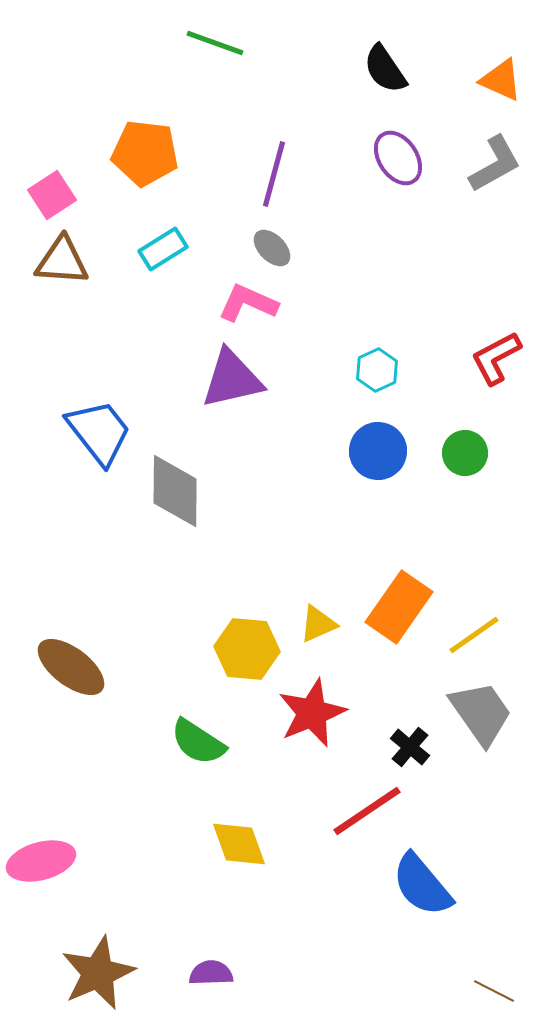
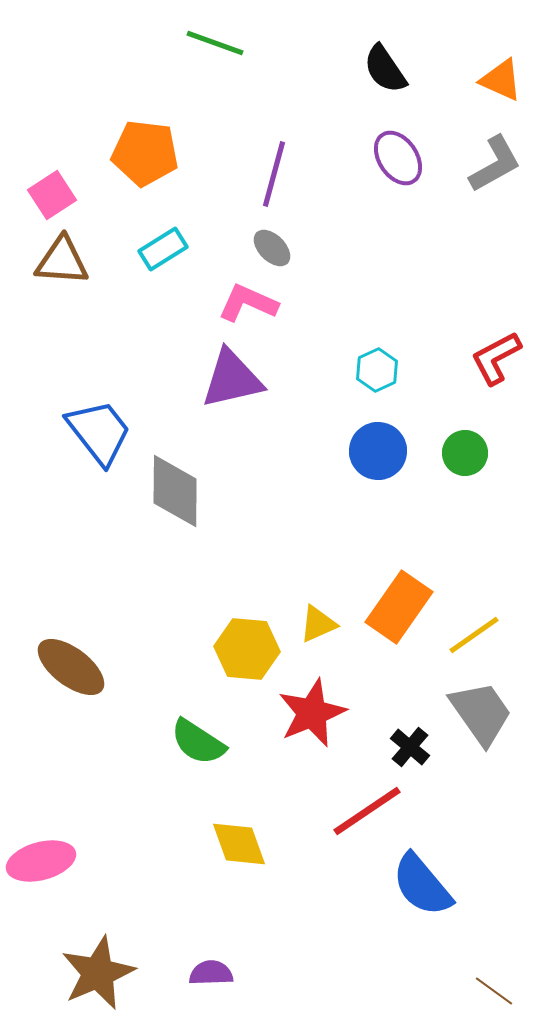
brown line: rotated 9 degrees clockwise
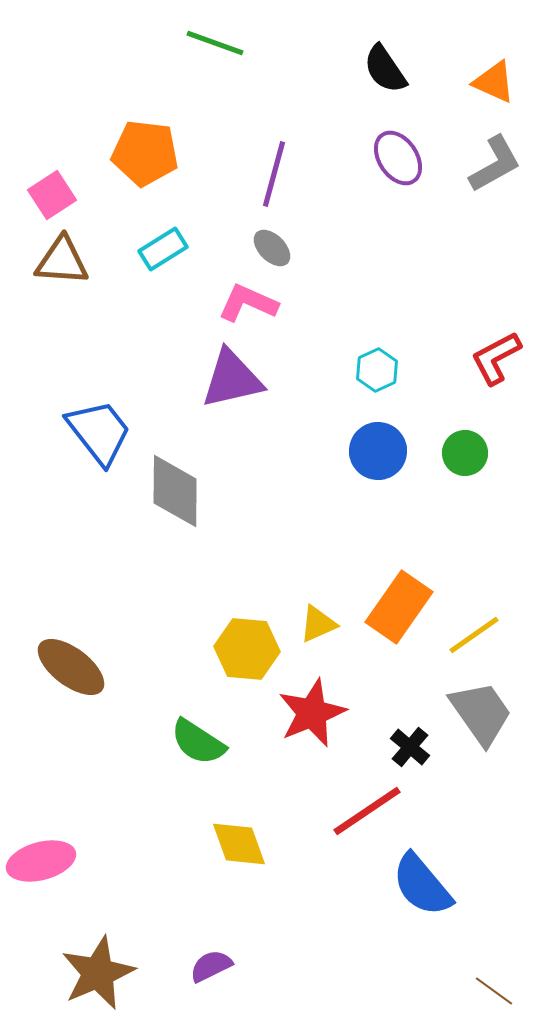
orange triangle: moved 7 px left, 2 px down
purple semicircle: moved 7 px up; rotated 24 degrees counterclockwise
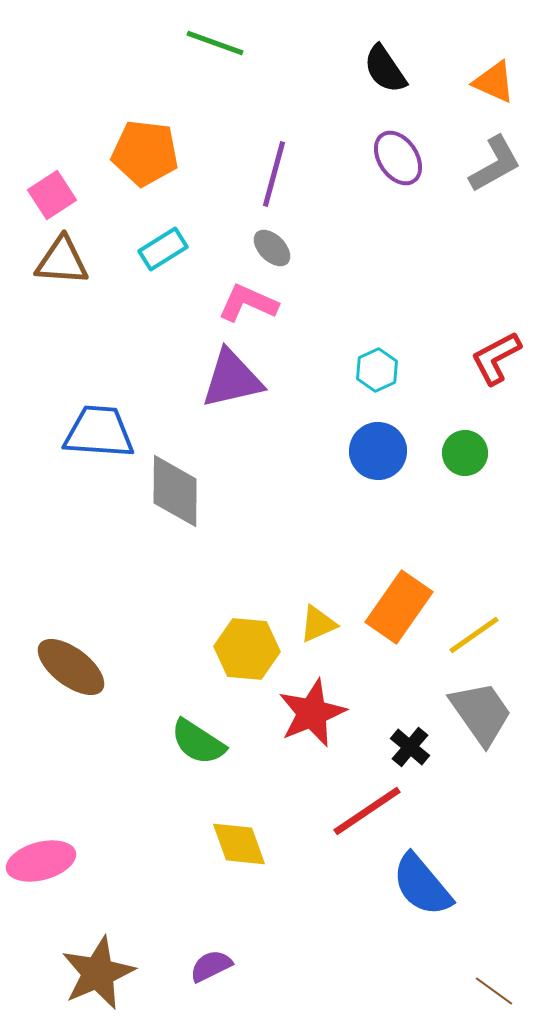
blue trapezoid: rotated 48 degrees counterclockwise
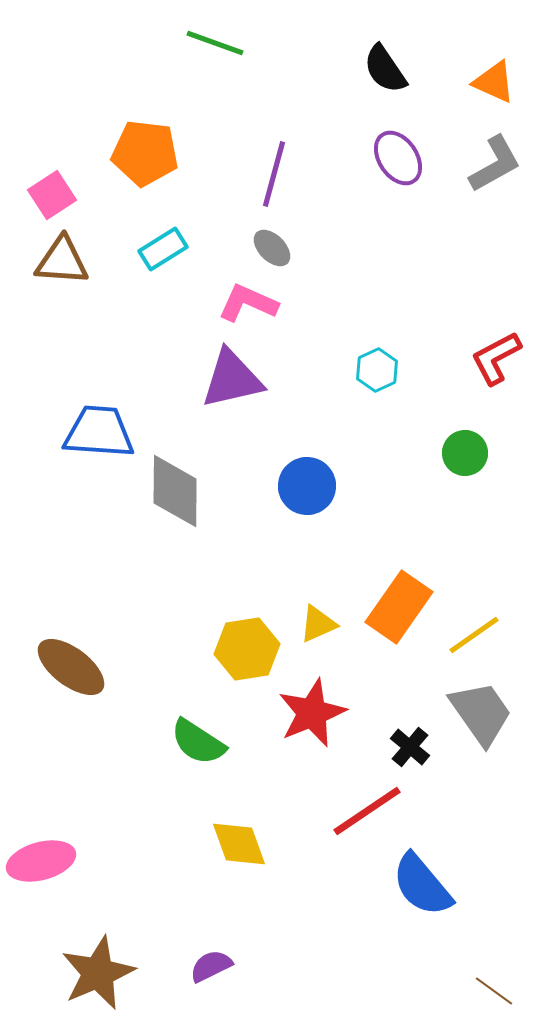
blue circle: moved 71 px left, 35 px down
yellow hexagon: rotated 14 degrees counterclockwise
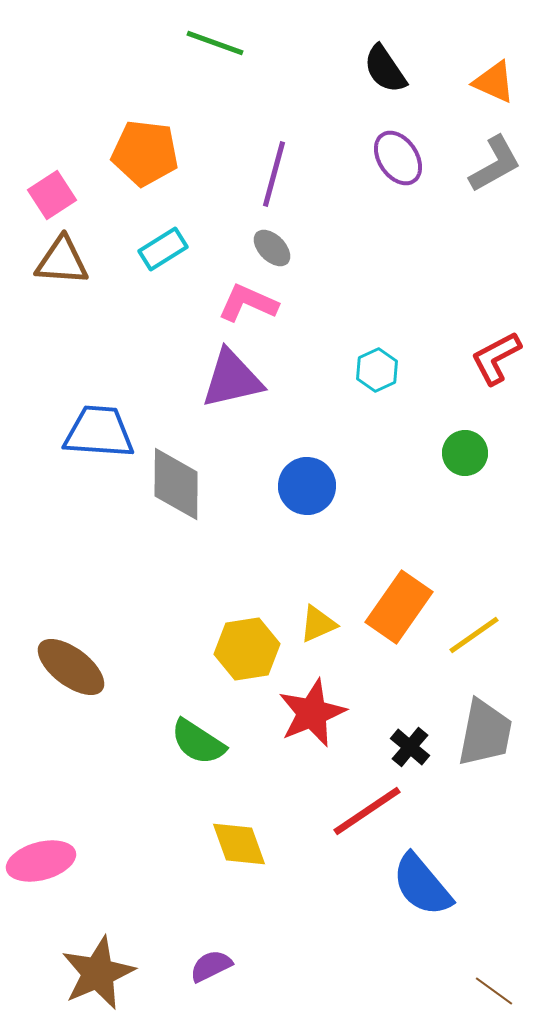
gray diamond: moved 1 px right, 7 px up
gray trapezoid: moved 4 px right, 20 px down; rotated 46 degrees clockwise
